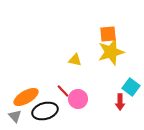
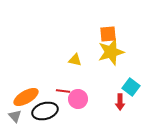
red line: rotated 40 degrees counterclockwise
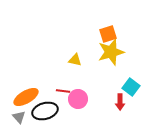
orange square: rotated 12 degrees counterclockwise
gray triangle: moved 4 px right, 1 px down
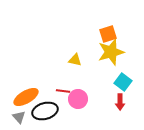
cyan square: moved 8 px left, 5 px up
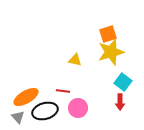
pink circle: moved 9 px down
gray triangle: moved 1 px left
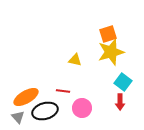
pink circle: moved 4 px right
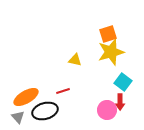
red line: rotated 24 degrees counterclockwise
pink circle: moved 25 px right, 2 px down
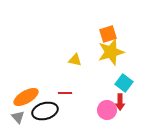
cyan square: moved 1 px right, 1 px down
red line: moved 2 px right, 2 px down; rotated 16 degrees clockwise
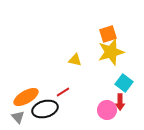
red line: moved 2 px left, 1 px up; rotated 32 degrees counterclockwise
black ellipse: moved 2 px up
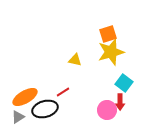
orange ellipse: moved 1 px left
gray triangle: rotated 40 degrees clockwise
